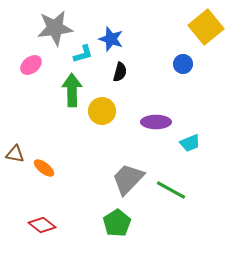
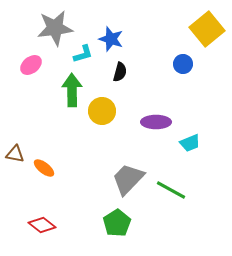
yellow square: moved 1 px right, 2 px down
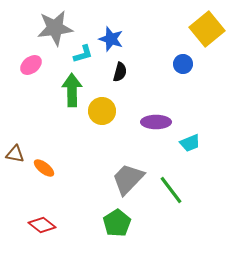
green line: rotated 24 degrees clockwise
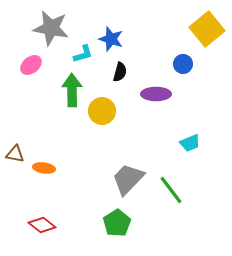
gray star: moved 4 px left; rotated 18 degrees clockwise
purple ellipse: moved 28 px up
orange ellipse: rotated 30 degrees counterclockwise
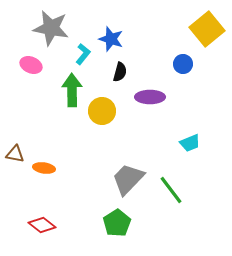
cyan L-shape: rotated 35 degrees counterclockwise
pink ellipse: rotated 60 degrees clockwise
purple ellipse: moved 6 px left, 3 px down
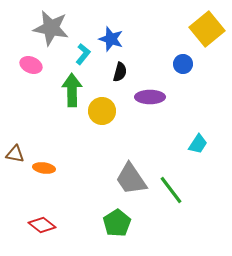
cyan trapezoid: moved 8 px right, 1 px down; rotated 35 degrees counterclockwise
gray trapezoid: moved 3 px right; rotated 78 degrees counterclockwise
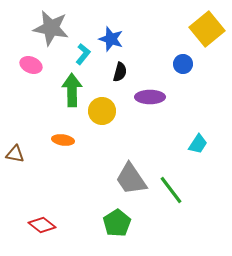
orange ellipse: moved 19 px right, 28 px up
